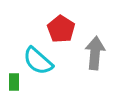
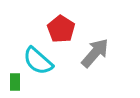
gray arrow: rotated 36 degrees clockwise
green rectangle: moved 1 px right
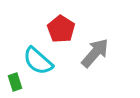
green rectangle: rotated 18 degrees counterclockwise
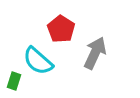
gray arrow: rotated 16 degrees counterclockwise
green rectangle: moved 1 px left, 1 px up; rotated 36 degrees clockwise
